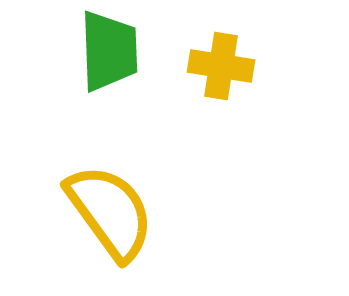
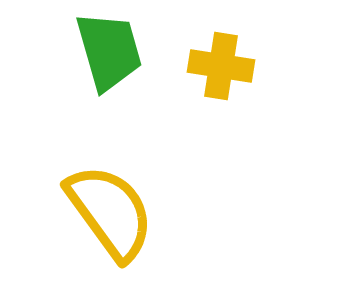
green trapezoid: rotated 14 degrees counterclockwise
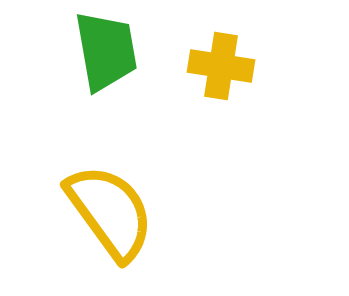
green trapezoid: moved 3 px left; rotated 6 degrees clockwise
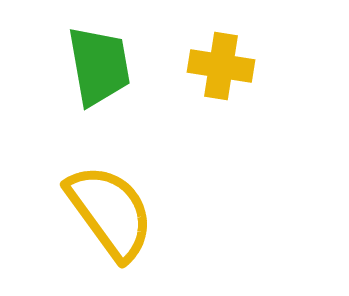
green trapezoid: moved 7 px left, 15 px down
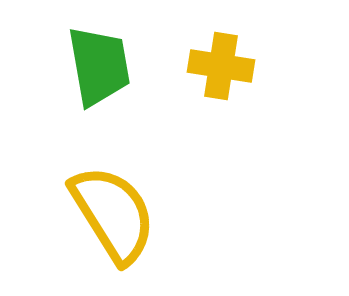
yellow semicircle: moved 3 px right, 2 px down; rotated 4 degrees clockwise
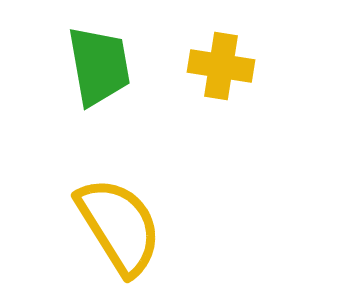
yellow semicircle: moved 6 px right, 12 px down
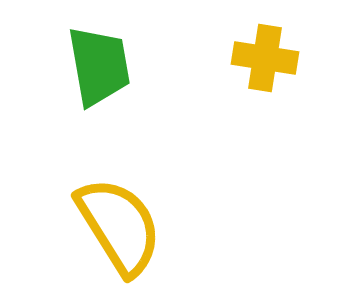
yellow cross: moved 44 px right, 8 px up
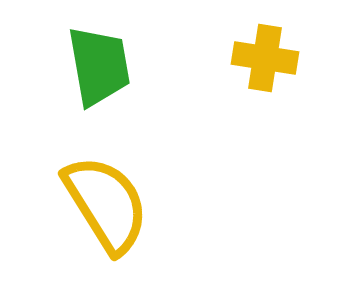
yellow semicircle: moved 13 px left, 22 px up
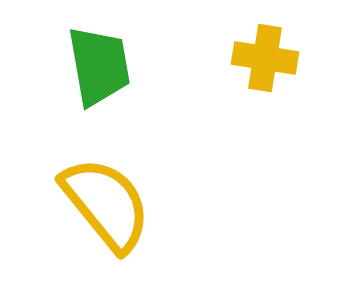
yellow semicircle: rotated 7 degrees counterclockwise
